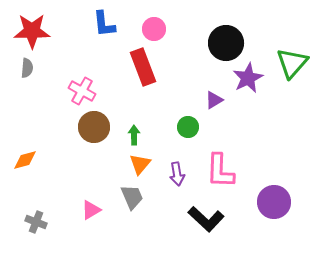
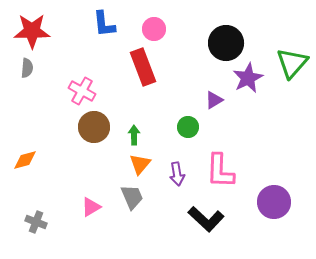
pink triangle: moved 3 px up
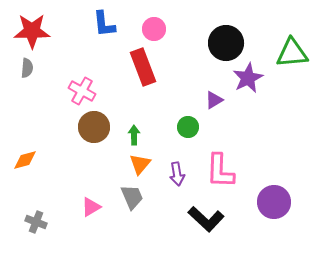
green triangle: moved 10 px up; rotated 44 degrees clockwise
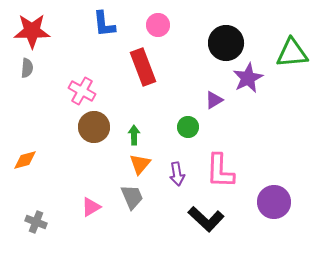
pink circle: moved 4 px right, 4 px up
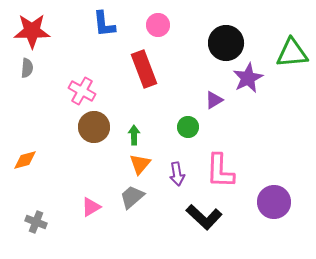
red rectangle: moved 1 px right, 2 px down
gray trapezoid: rotated 108 degrees counterclockwise
black L-shape: moved 2 px left, 2 px up
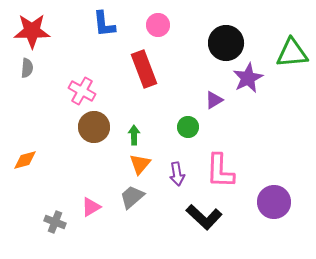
gray cross: moved 19 px right
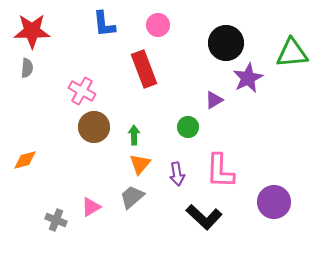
gray cross: moved 1 px right, 2 px up
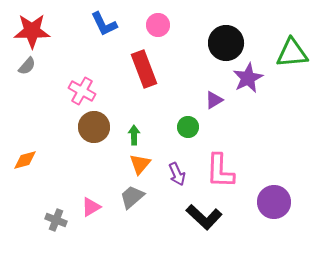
blue L-shape: rotated 20 degrees counterclockwise
gray semicircle: moved 2 px up; rotated 36 degrees clockwise
purple arrow: rotated 15 degrees counterclockwise
